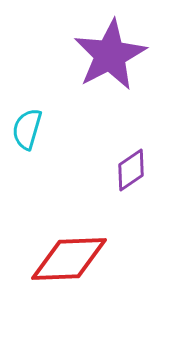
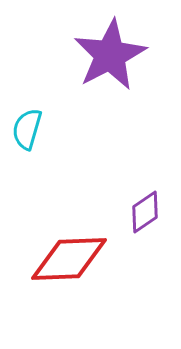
purple diamond: moved 14 px right, 42 px down
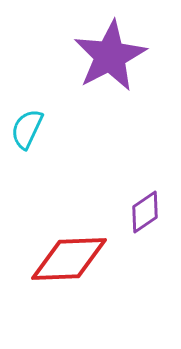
purple star: moved 1 px down
cyan semicircle: rotated 9 degrees clockwise
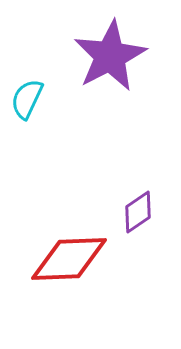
cyan semicircle: moved 30 px up
purple diamond: moved 7 px left
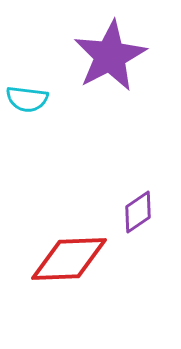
cyan semicircle: rotated 108 degrees counterclockwise
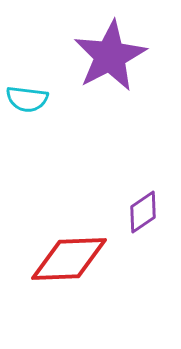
purple diamond: moved 5 px right
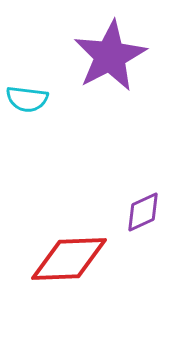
purple diamond: rotated 9 degrees clockwise
